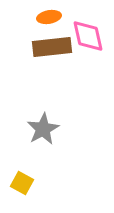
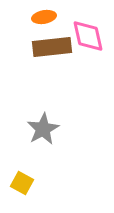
orange ellipse: moved 5 px left
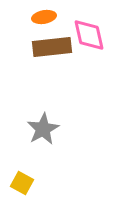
pink diamond: moved 1 px right, 1 px up
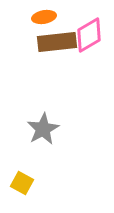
pink diamond: rotated 72 degrees clockwise
brown rectangle: moved 5 px right, 5 px up
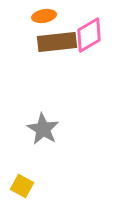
orange ellipse: moved 1 px up
gray star: rotated 12 degrees counterclockwise
yellow square: moved 3 px down
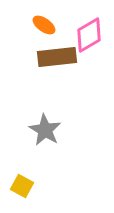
orange ellipse: moved 9 px down; rotated 45 degrees clockwise
brown rectangle: moved 15 px down
gray star: moved 2 px right, 1 px down
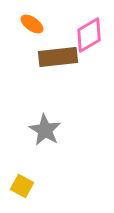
orange ellipse: moved 12 px left, 1 px up
brown rectangle: moved 1 px right
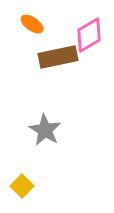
brown rectangle: rotated 6 degrees counterclockwise
yellow square: rotated 15 degrees clockwise
